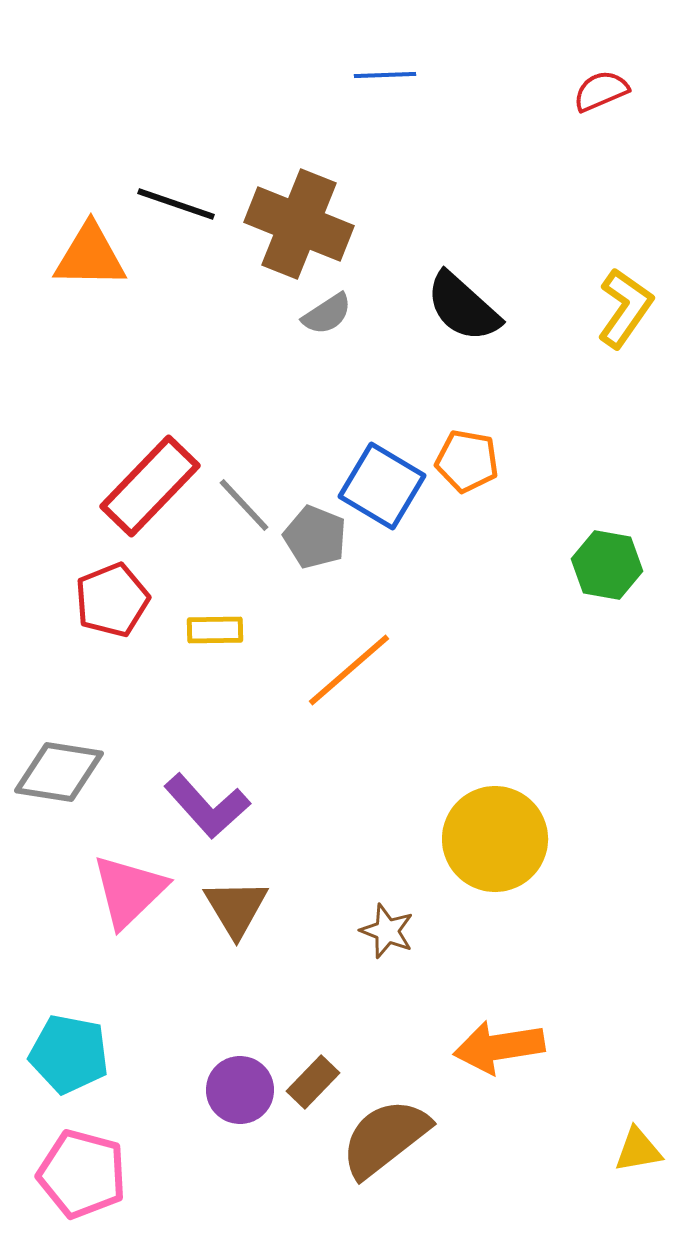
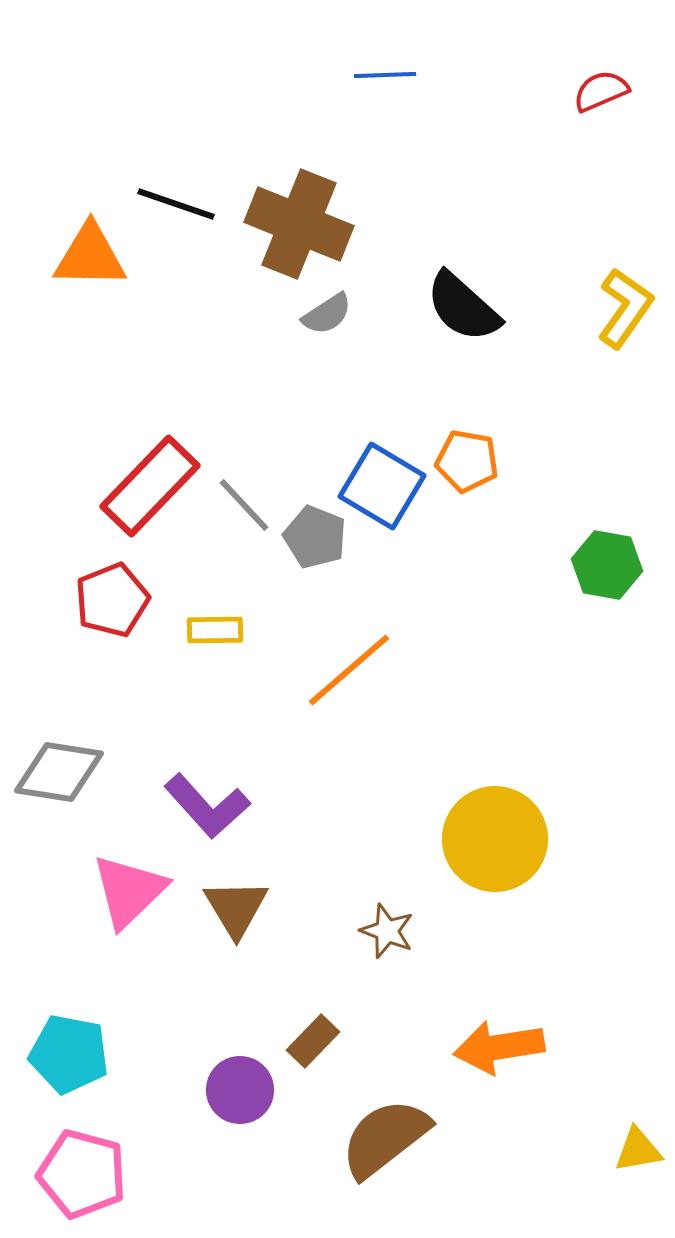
brown rectangle: moved 41 px up
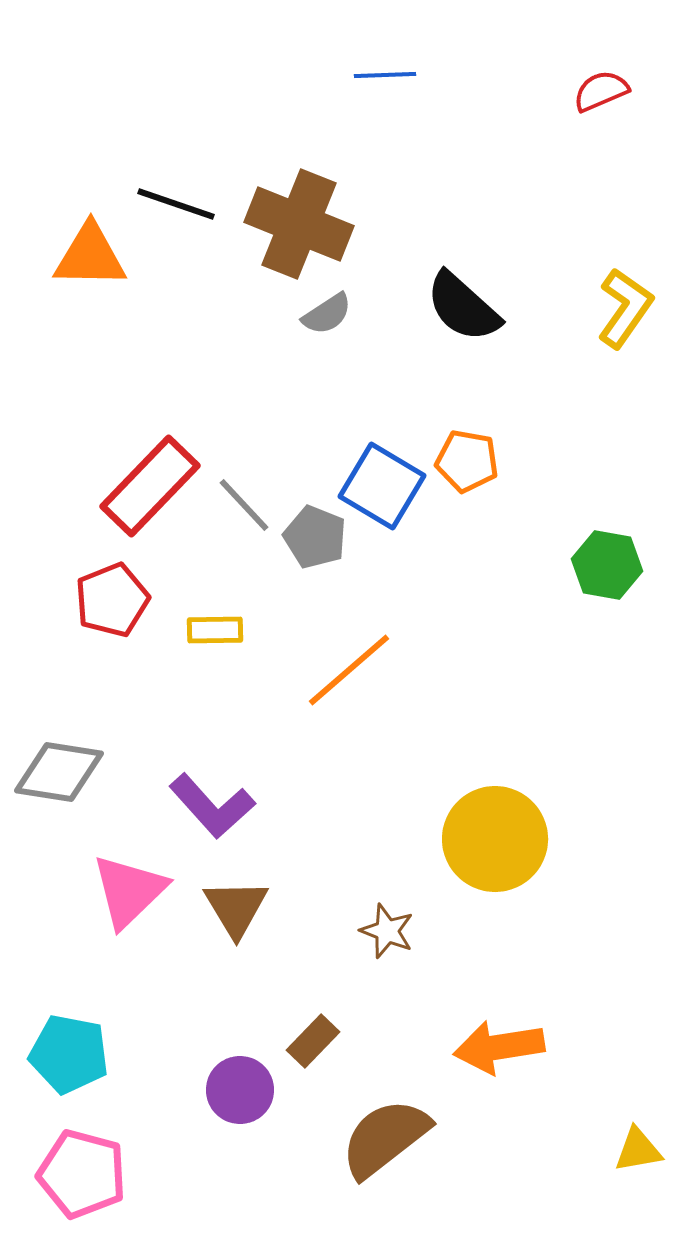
purple L-shape: moved 5 px right
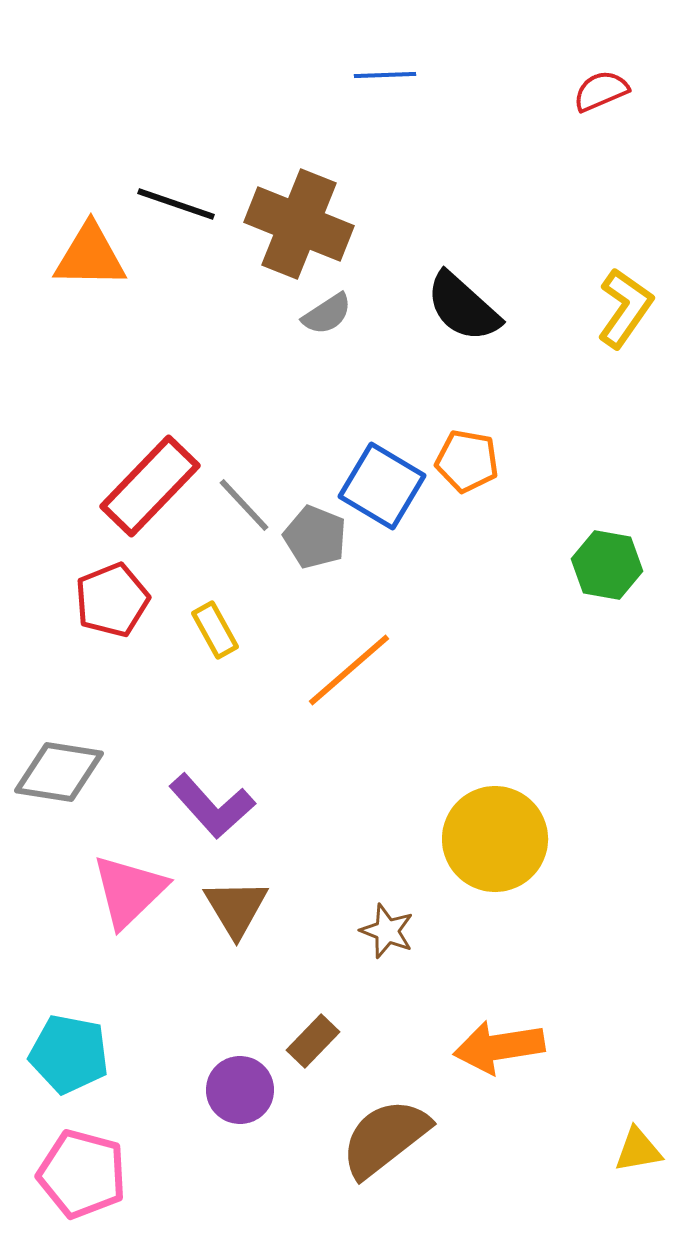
yellow rectangle: rotated 62 degrees clockwise
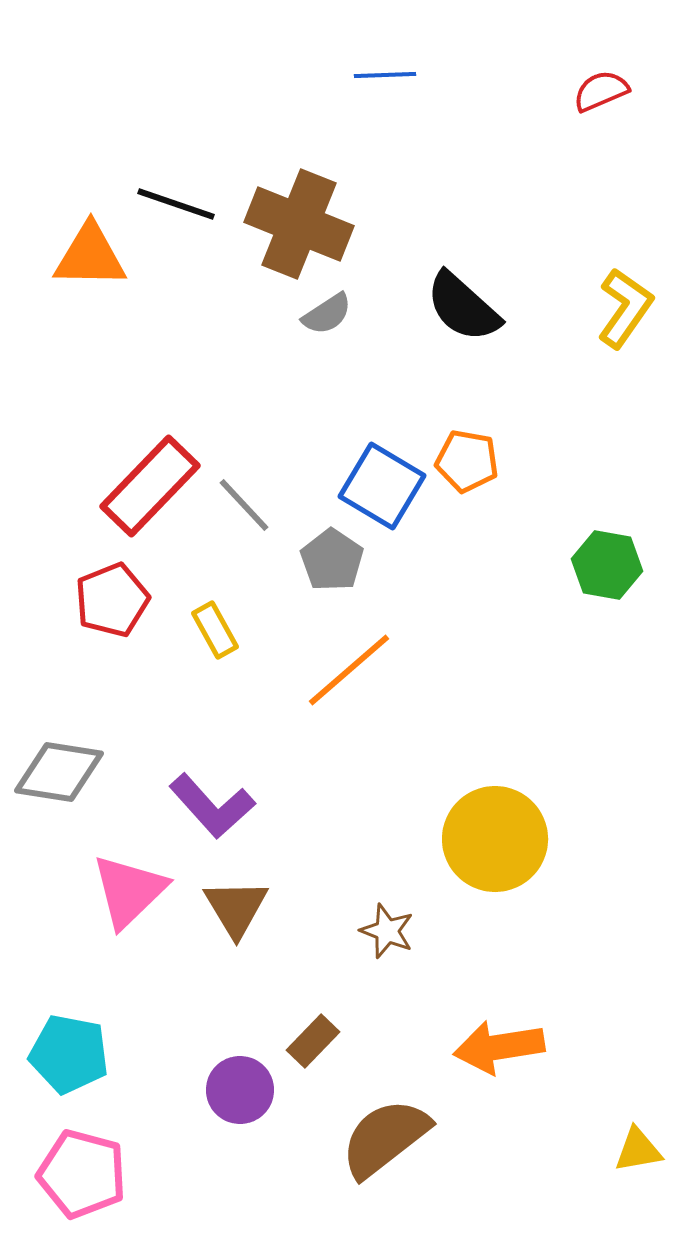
gray pentagon: moved 17 px right, 23 px down; rotated 12 degrees clockwise
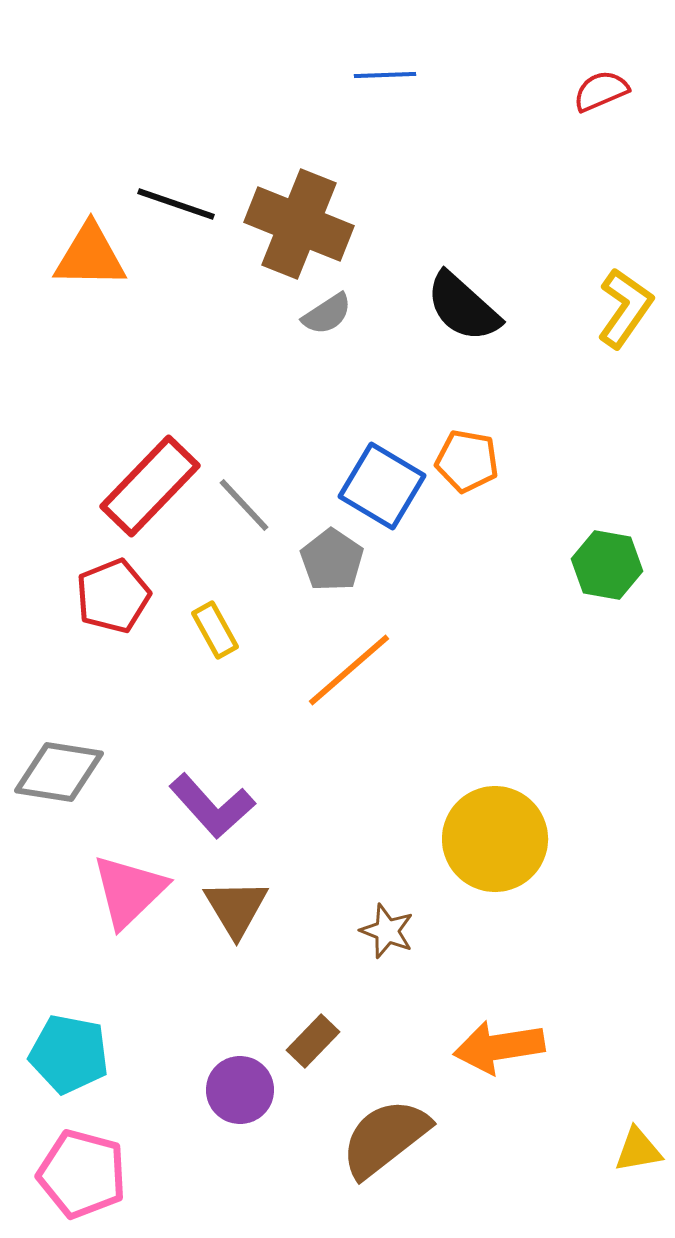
red pentagon: moved 1 px right, 4 px up
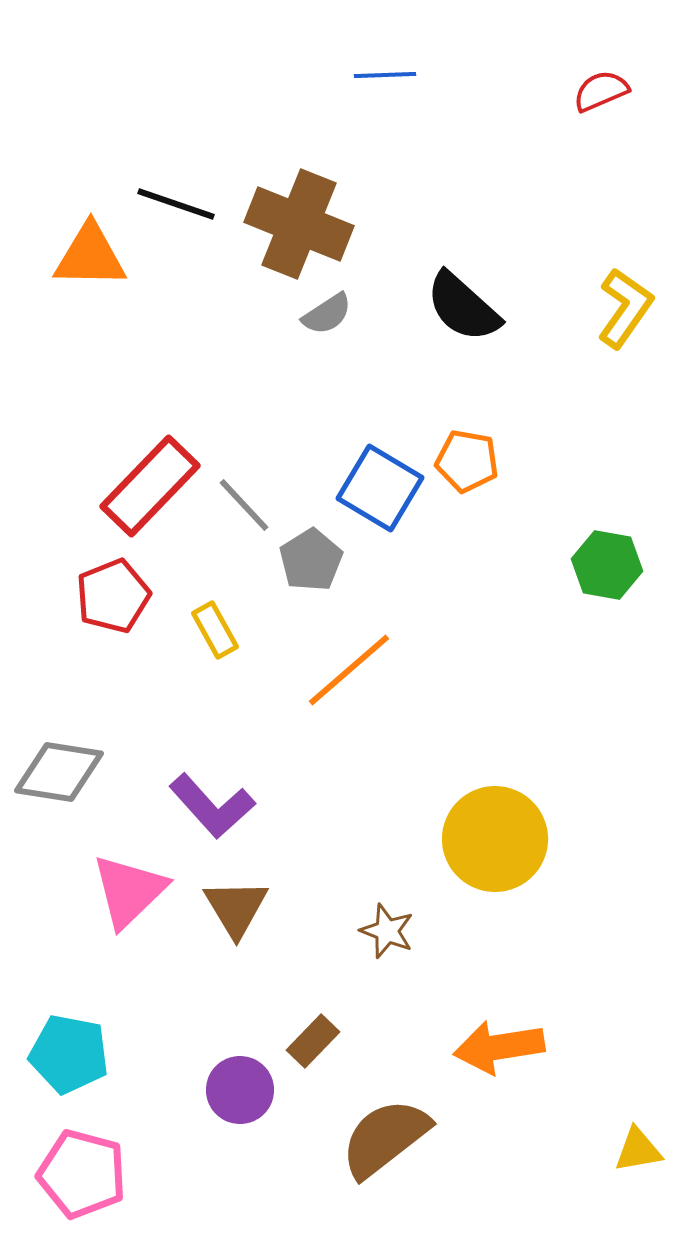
blue square: moved 2 px left, 2 px down
gray pentagon: moved 21 px left; rotated 6 degrees clockwise
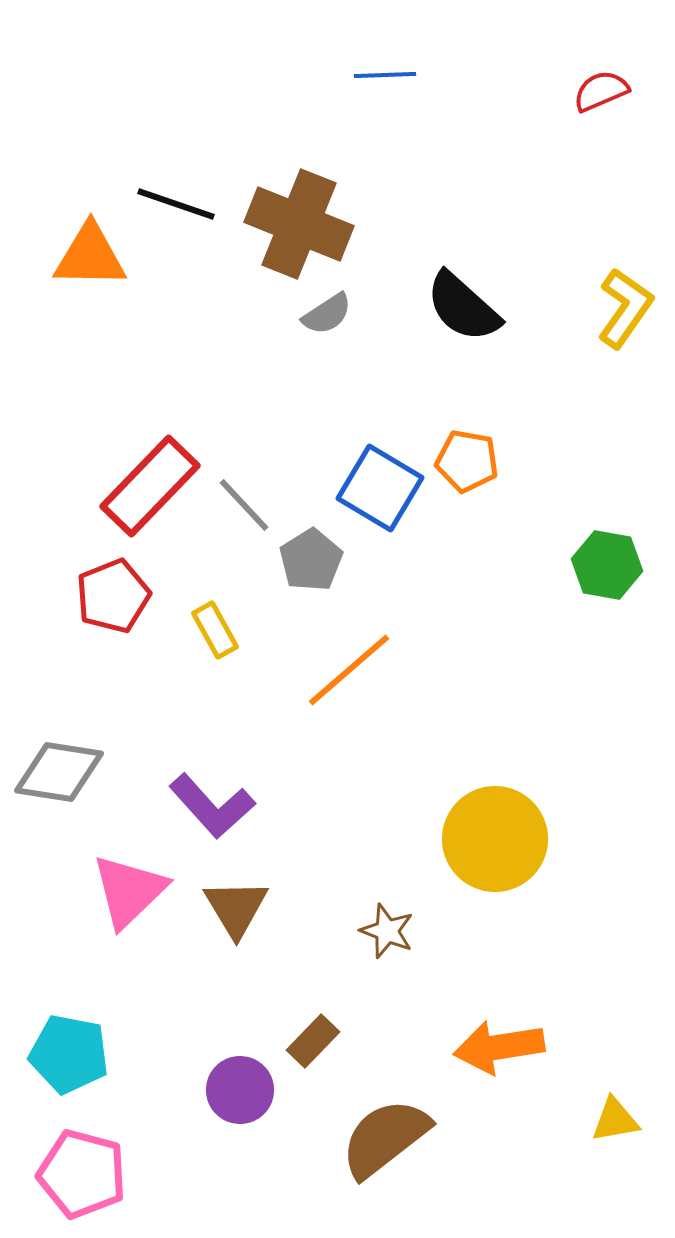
yellow triangle: moved 23 px left, 30 px up
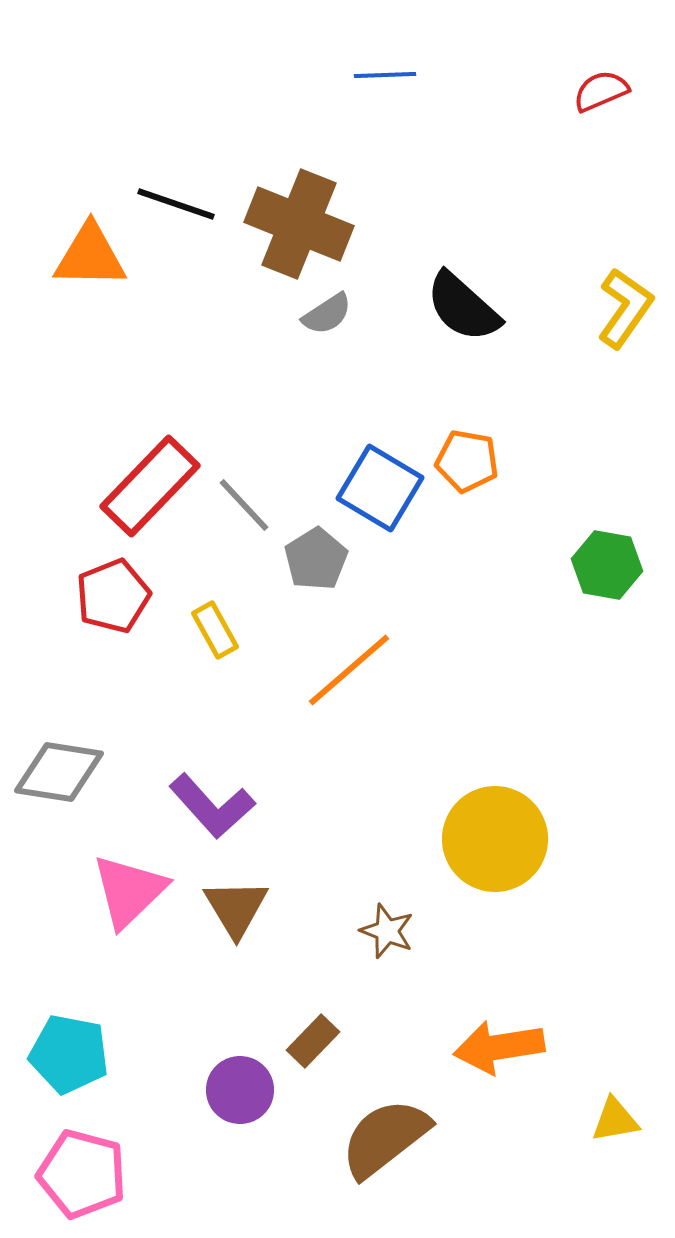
gray pentagon: moved 5 px right, 1 px up
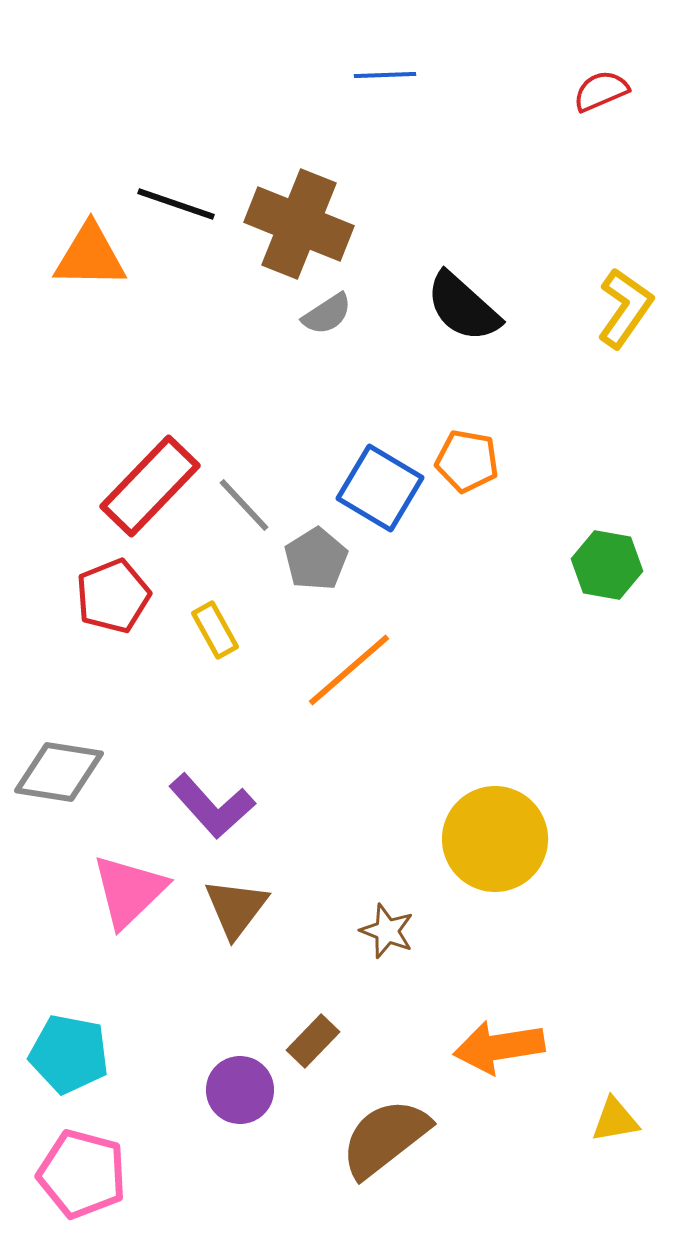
brown triangle: rotated 8 degrees clockwise
